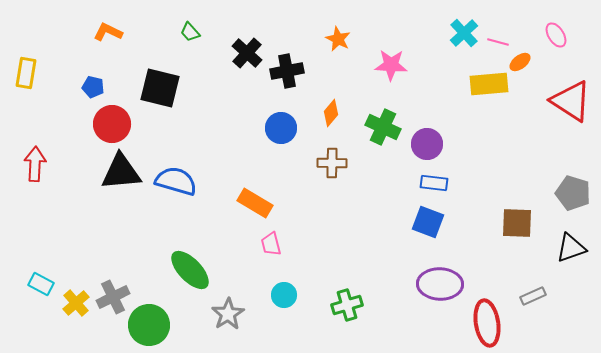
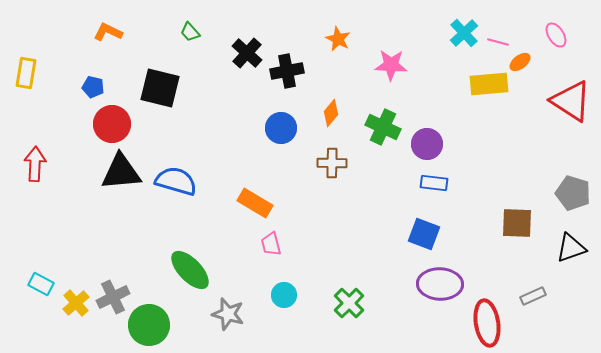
blue square at (428, 222): moved 4 px left, 12 px down
green cross at (347, 305): moved 2 px right, 2 px up; rotated 28 degrees counterclockwise
gray star at (228, 314): rotated 24 degrees counterclockwise
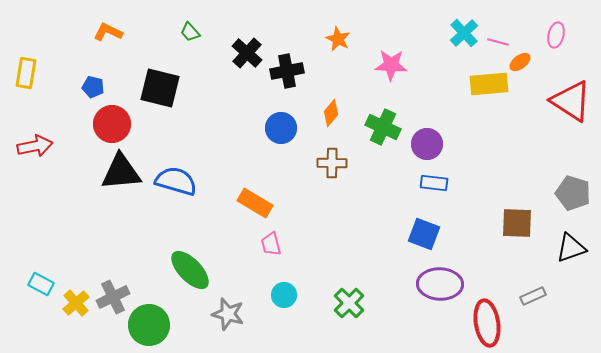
pink ellipse at (556, 35): rotated 45 degrees clockwise
red arrow at (35, 164): moved 18 px up; rotated 76 degrees clockwise
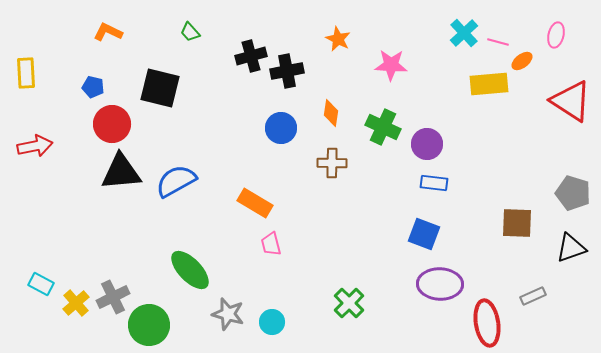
black cross at (247, 53): moved 4 px right, 3 px down; rotated 32 degrees clockwise
orange ellipse at (520, 62): moved 2 px right, 1 px up
yellow rectangle at (26, 73): rotated 12 degrees counterclockwise
orange diamond at (331, 113): rotated 32 degrees counterclockwise
blue semicircle at (176, 181): rotated 45 degrees counterclockwise
cyan circle at (284, 295): moved 12 px left, 27 px down
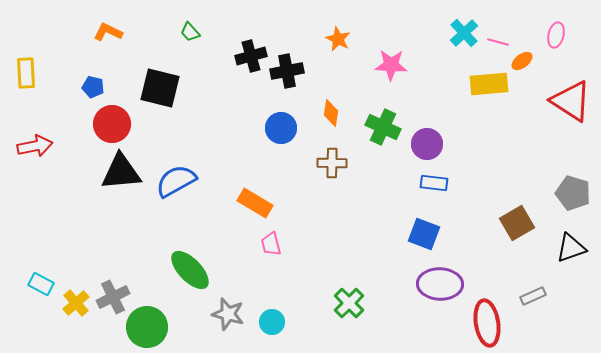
brown square at (517, 223): rotated 32 degrees counterclockwise
green circle at (149, 325): moved 2 px left, 2 px down
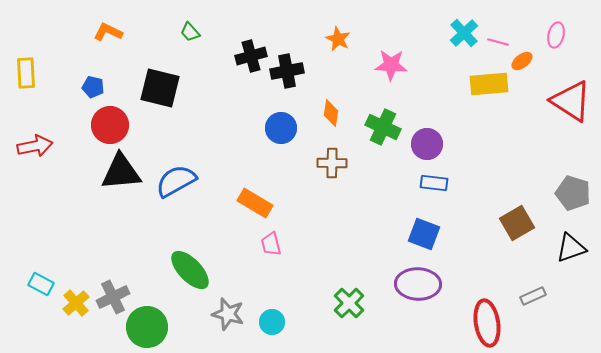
red circle at (112, 124): moved 2 px left, 1 px down
purple ellipse at (440, 284): moved 22 px left
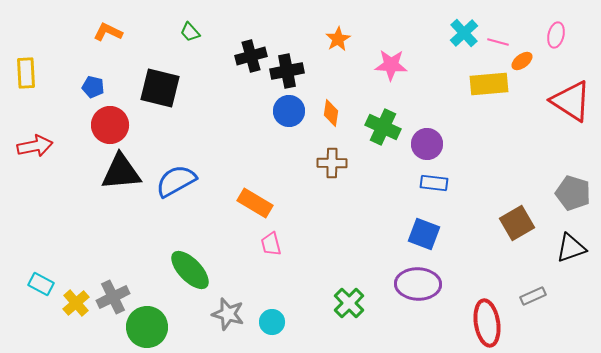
orange star at (338, 39): rotated 15 degrees clockwise
blue circle at (281, 128): moved 8 px right, 17 px up
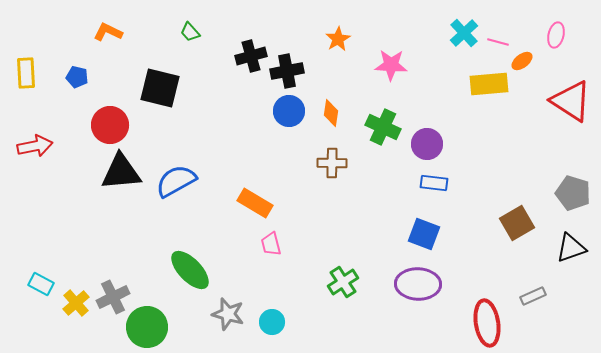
blue pentagon at (93, 87): moved 16 px left, 10 px up
green cross at (349, 303): moved 6 px left, 21 px up; rotated 12 degrees clockwise
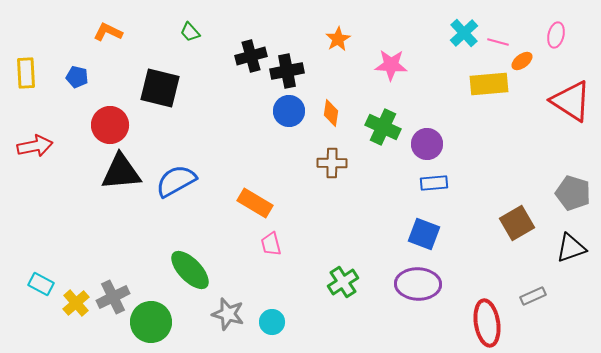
blue rectangle at (434, 183): rotated 12 degrees counterclockwise
green circle at (147, 327): moved 4 px right, 5 px up
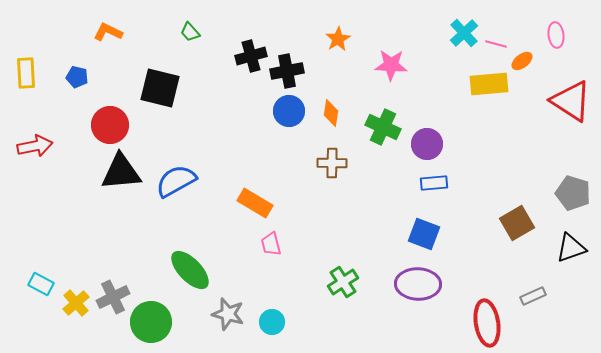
pink ellipse at (556, 35): rotated 20 degrees counterclockwise
pink line at (498, 42): moved 2 px left, 2 px down
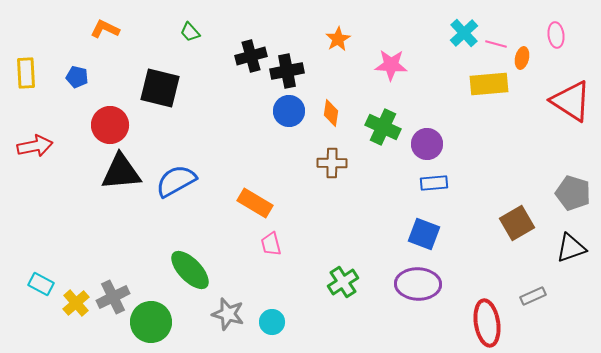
orange L-shape at (108, 32): moved 3 px left, 3 px up
orange ellipse at (522, 61): moved 3 px up; rotated 40 degrees counterclockwise
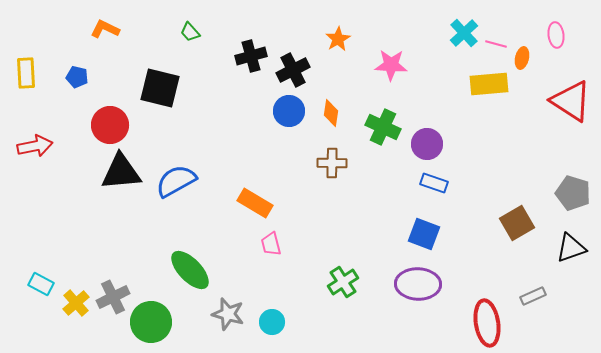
black cross at (287, 71): moved 6 px right, 1 px up; rotated 16 degrees counterclockwise
blue rectangle at (434, 183): rotated 24 degrees clockwise
